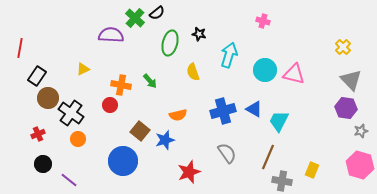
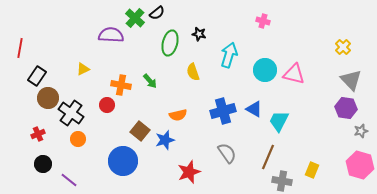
red circle: moved 3 px left
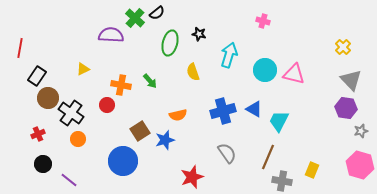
brown square: rotated 18 degrees clockwise
red star: moved 3 px right, 5 px down
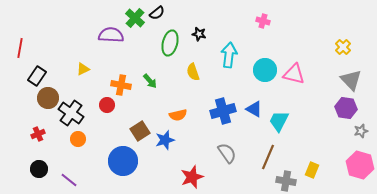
cyan arrow: rotated 10 degrees counterclockwise
black circle: moved 4 px left, 5 px down
gray cross: moved 4 px right
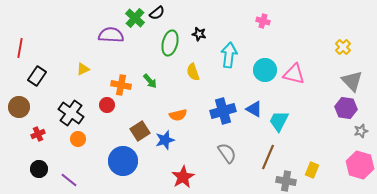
gray triangle: moved 1 px right, 1 px down
brown circle: moved 29 px left, 9 px down
red star: moved 9 px left; rotated 10 degrees counterclockwise
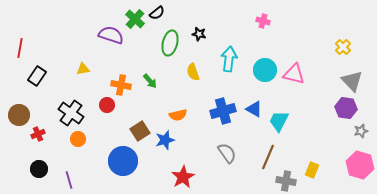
green cross: moved 1 px down
purple semicircle: rotated 15 degrees clockwise
cyan arrow: moved 4 px down
yellow triangle: rotated 16 degrees clockwise
brown circle: moved 8 px down
purple line: rotated 36 degrees clockwise
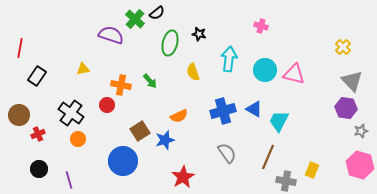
pink cross: moved 2 px left, 5 px down
orange semicircle: moved 1 px right, 1 px down; rotated 12 degrees counterclockwise
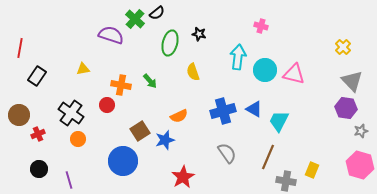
cyan arrow: moved 9 px right, 2 px up
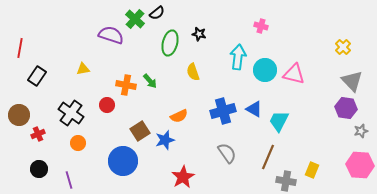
orange cross: moved 5 px right
orange circle: moved 4 px down
pink hexagon: rotated 12 degrees counterclockwise
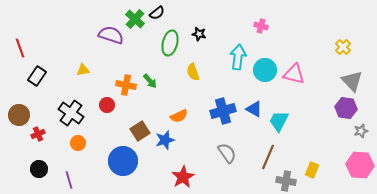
red line: rotated 30 degrees counterclockwise
yellow triangle: moved 1 px down
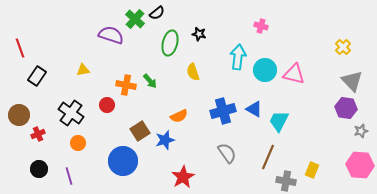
purple line: moved 4 px up
